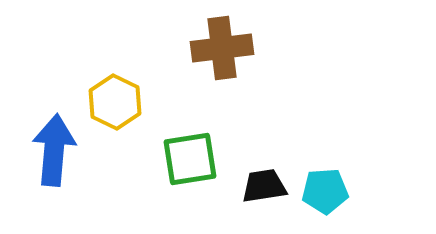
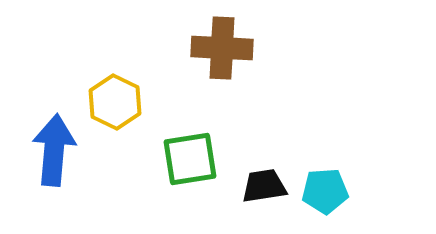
brown cross: rotated 10 degrees clockwise
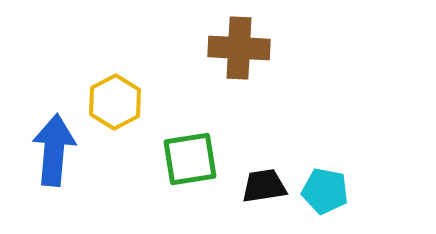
brown cross: moved 17 px right
yellow hexagon: rotated 6 degrees clockwise
cyan pentagon: rotated 15 degrees clockwise
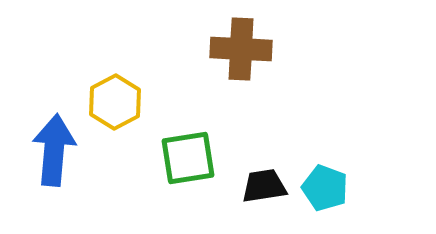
brown cross: moved 2 px right, 1 px down
green square: moved 2 px left, 1 px up
cyan pentagon: moved 3 px up; rotated 9 degrees clockwise
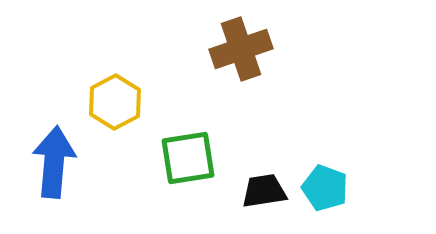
brown cross: rotated 22 degrees counterclockwise
blue arrow: moved 12 px down
black trapezoid: moved 5 px down
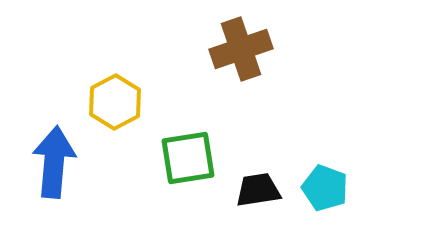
black trapezoid: moved 6 px left, 1 px up
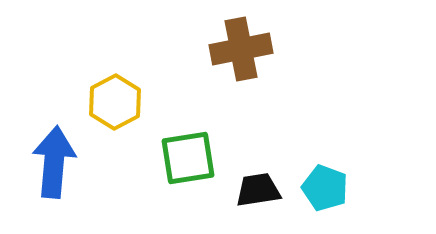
brown cross: rotated 8 degrees clockwise
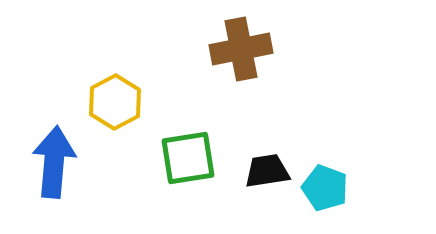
black trapezoid: moved 9 px right, 19 px up
